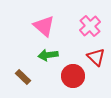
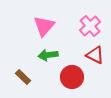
pink triangle: rotated 30 degrees clockwise
red triangle: moved 1 px left, 2 px up; rotated 18 degrees counterclockwise
red circle: moved 1 px left, 1 px down
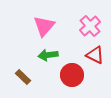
red circle: moved 2 px up
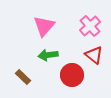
red triangle: moved 1 px left; rotated 12 degrees clockwise
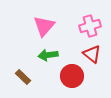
pink cross: rotated 25 degrees clockwise
red triangle: moved 2 px left, 1 px up
red circle: moved 1 px down
